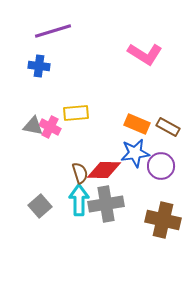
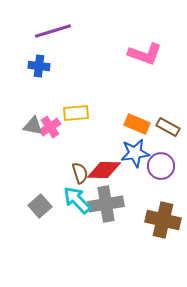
pink L-shape: rotated 12 degrees counterclockwise
pink cross: rotated 30 degrees clockwise
cyan arrow: moved 2 px left; rotated 44 degrees counterclockwise
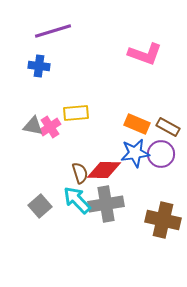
purple circle: moved 12 px up
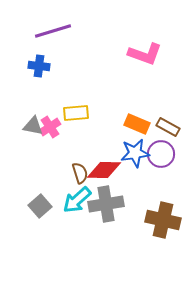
cyan arrow: rotated 88 degrees counterclockwise
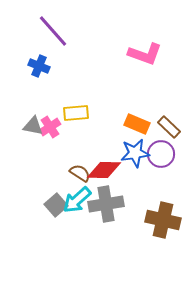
purple line: rotated 66 degrees clockwise
blue cross: rotated 15 degrees clockwise
brown rectangle: moved 1 px right; rotated 15 degrees clockwise
brown semicircle: rotated 40 degrees counterclockwise
gray square: moved 16 px right, 1 px up
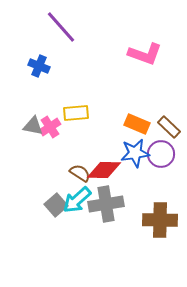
purple line: moved 8 px right, 4 px up
brown cross: moved 3 px left; rotated 12 degrees counterclockwise
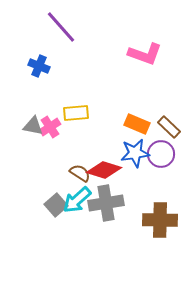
red diamond: rotated 16 degrees clockwise
gray cross: moved 1 px up
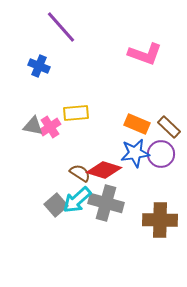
gray cross: rotated 24 degrees clockwise
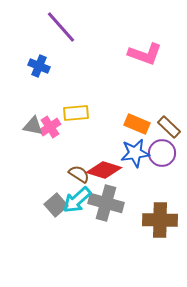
purple circle: moved 1 px right, 1 px up
brown semicircle: moved 1 px left, 1 px down
